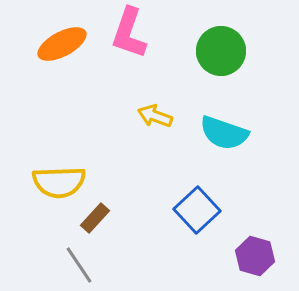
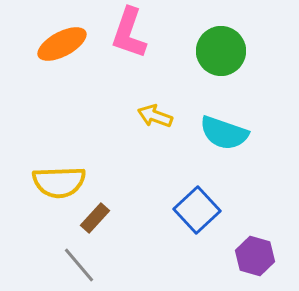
gray line: rotated 6 degrees counterclockwise
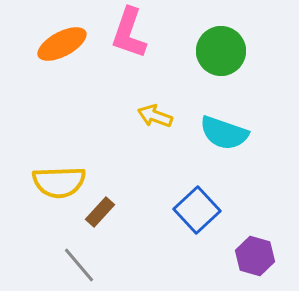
brown rectangle: moved 5 px right, 6 px up
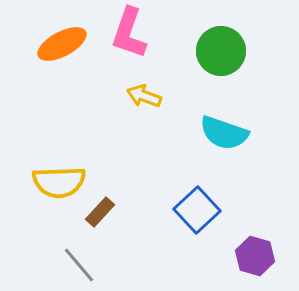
yellow arrow: moved 11 px left, 20 px up
